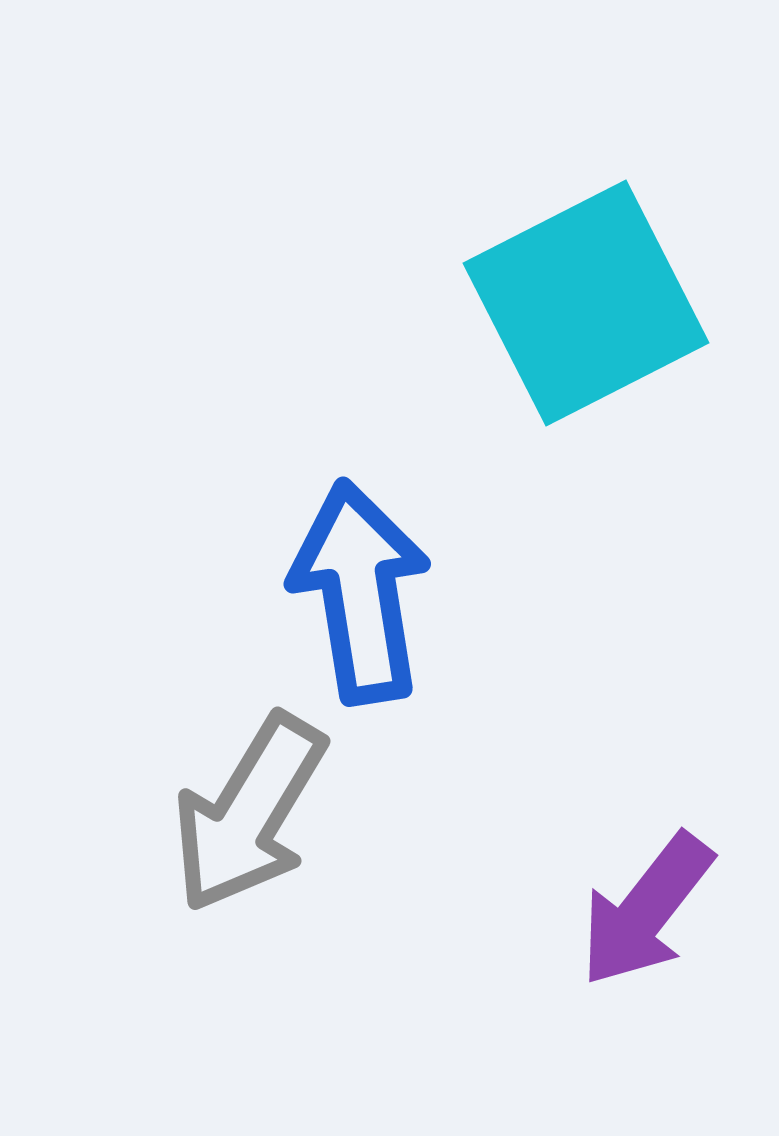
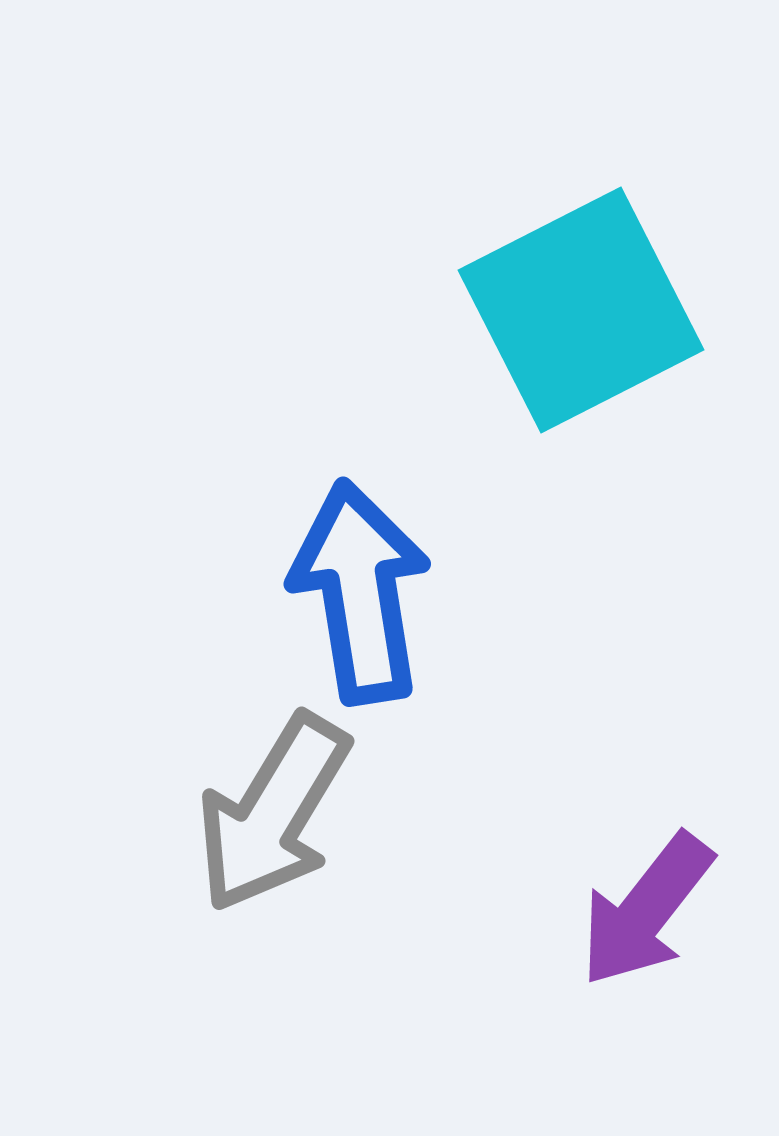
cyan square: moved 5 px left, 7 px down
gray arrow: moved 24 px right
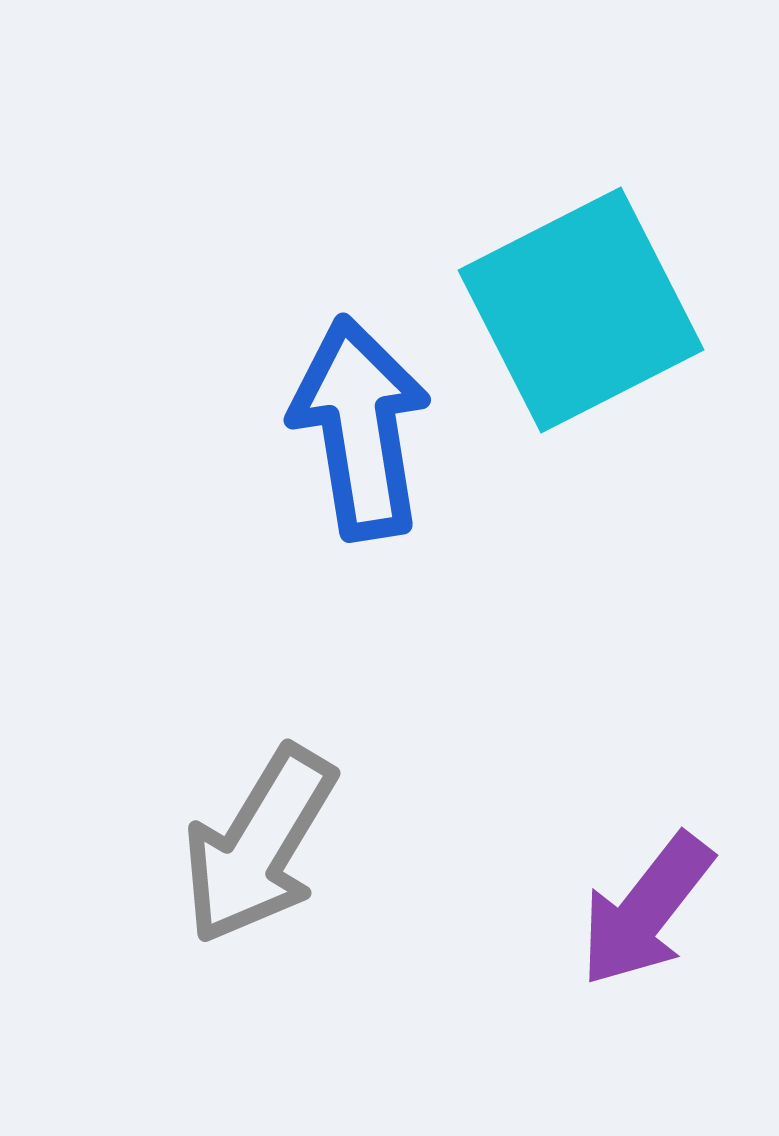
blue arrow: moved 164 px up
gray arrow: moved 14 px left, 32 px down
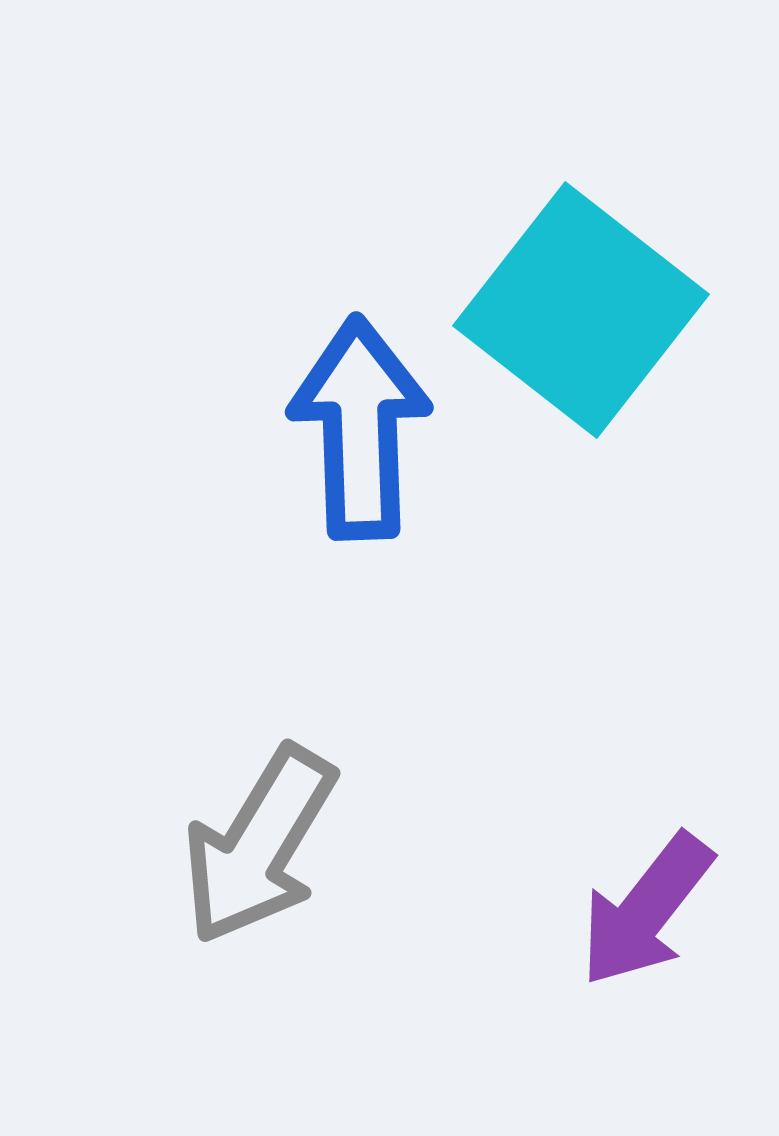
cyan square: rotated 25 degrees counterclockwise
blue arrow: rotated 7 degrees clockwise
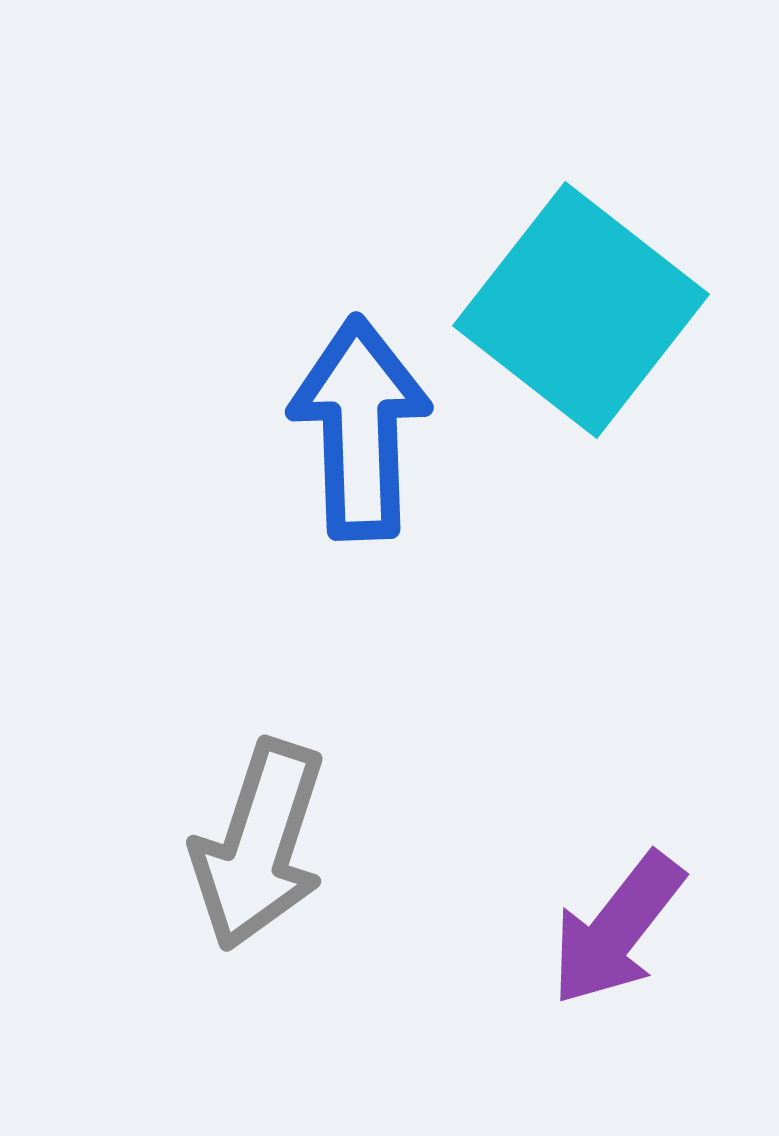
gray arrow: rotated 13 degrees counterclockwise
purple arrow: moved 29 px left, 19 px down
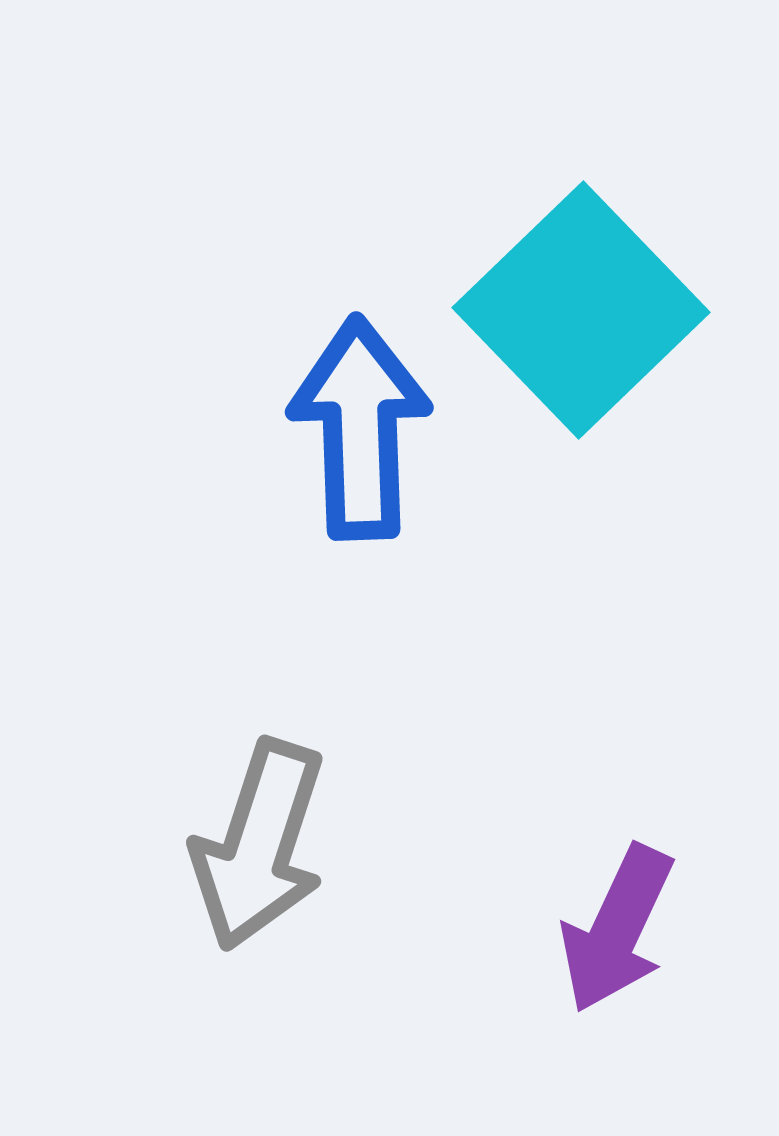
cyan square: rotated 8 degrees clockwise
purple arrow: rotated 13 degrees counterclockwise
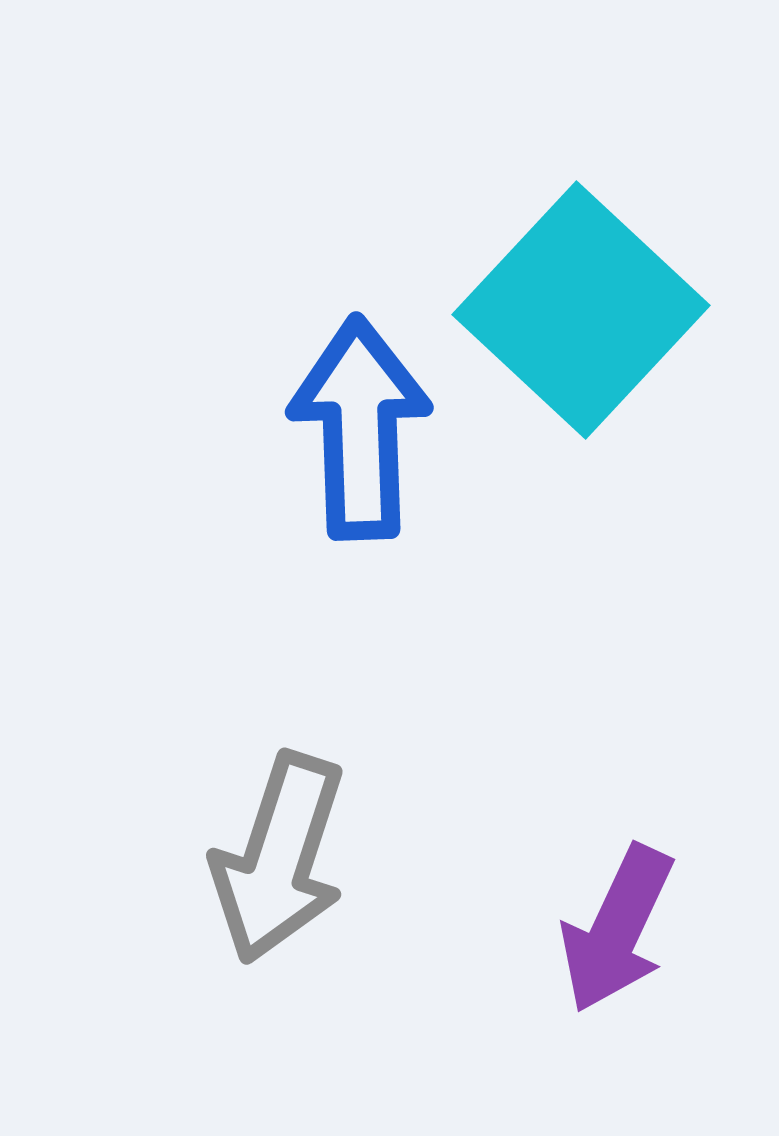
cyan square: rotated 3 degrees counterclockwise
gray arrow: moved 20 px right, 13 px down
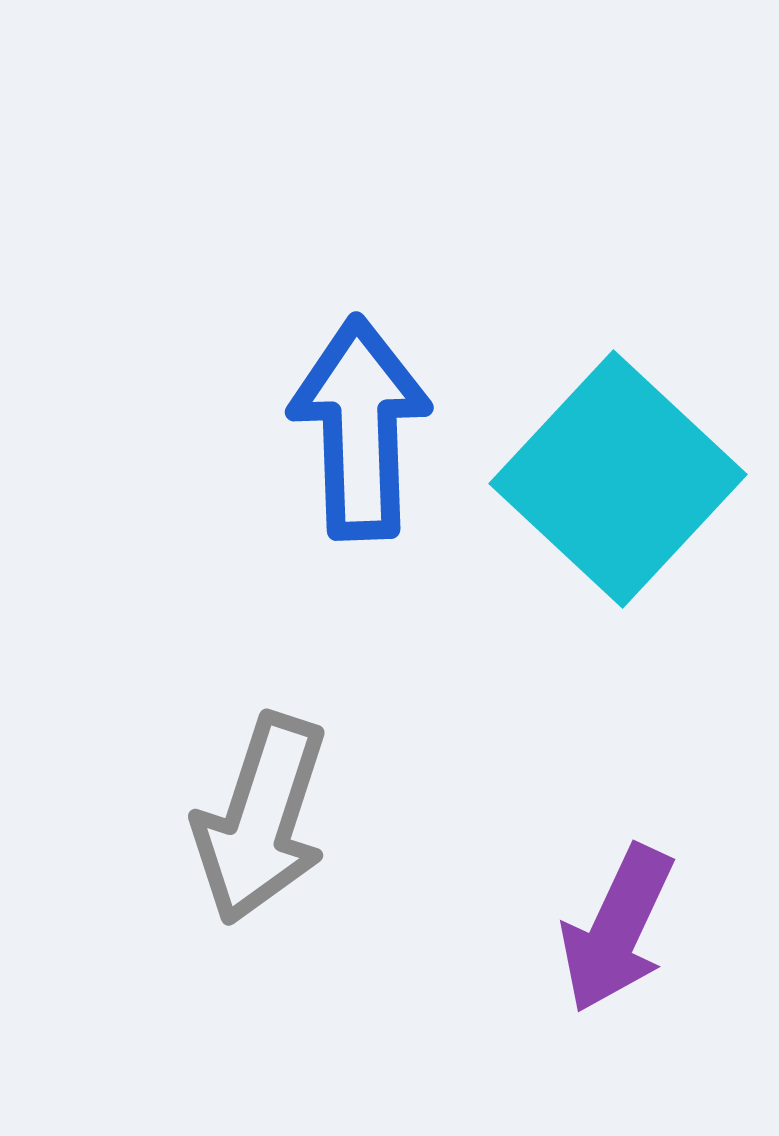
cyan square: moved 37 px right, 169 px down
gray arrow: moved 18 px left, 39 px up
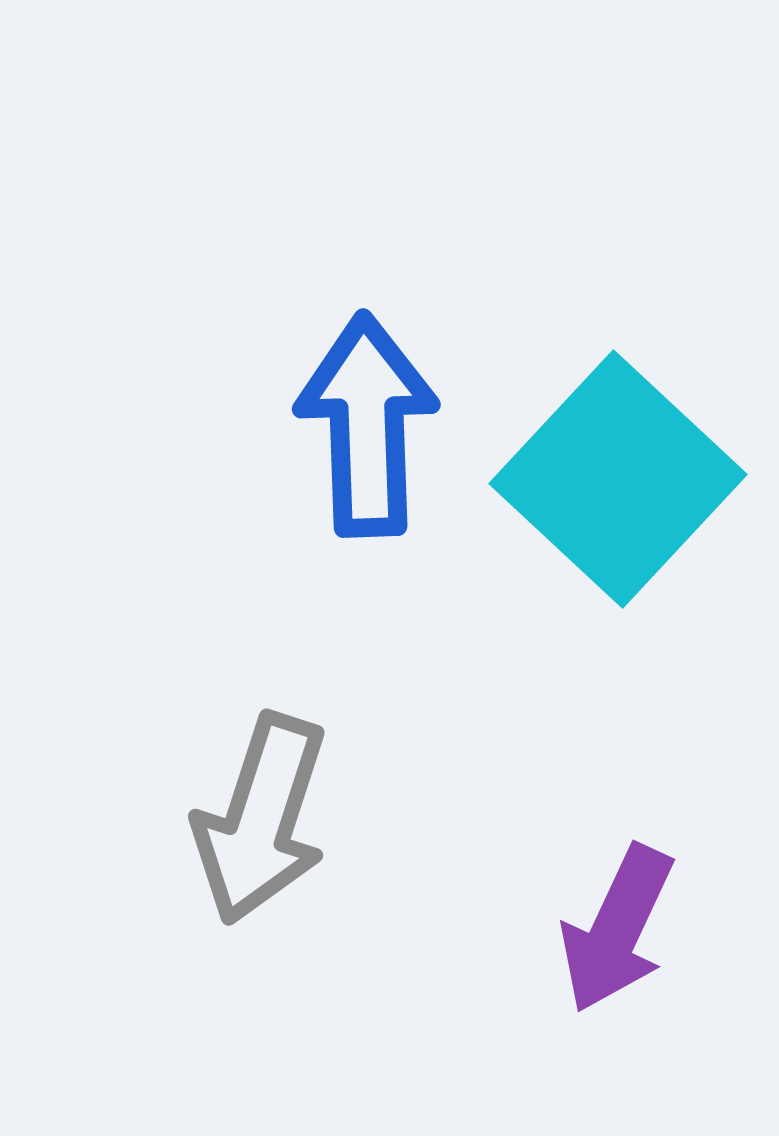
blue arrow: moved 7 px right, 3 px up
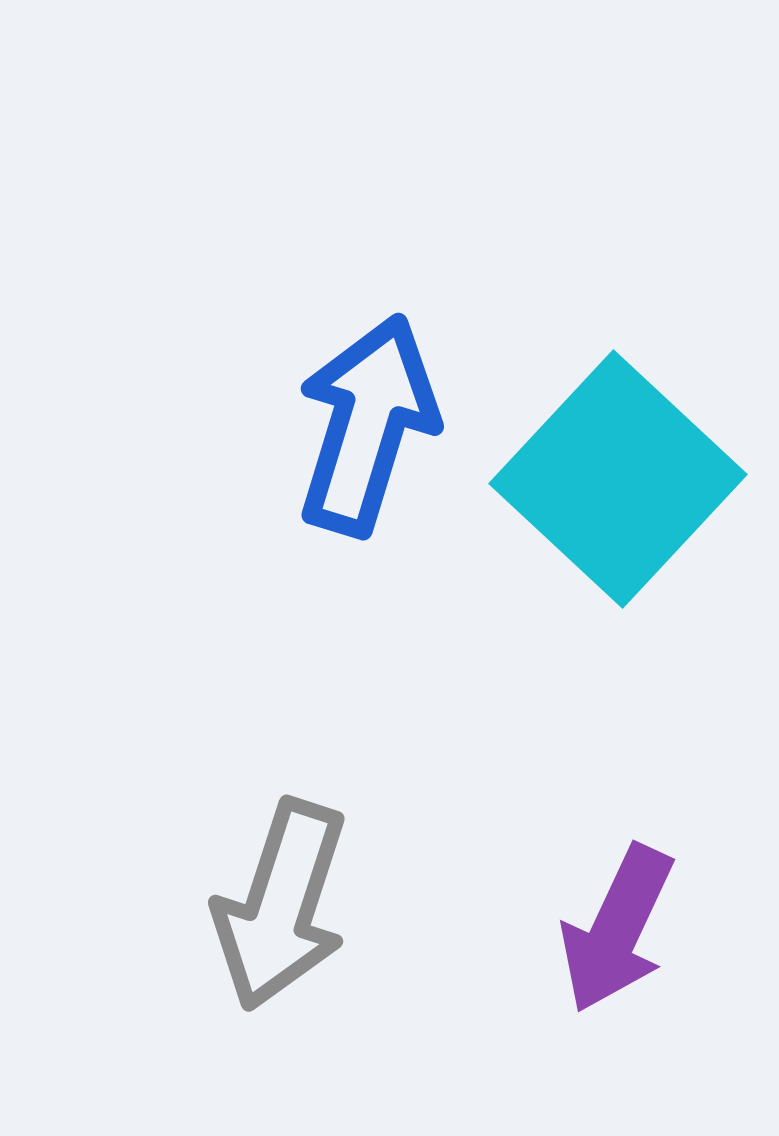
blue arrow: rotated 19 degrees clockwise
gray arrow: moved 20 px right, 86 px down
